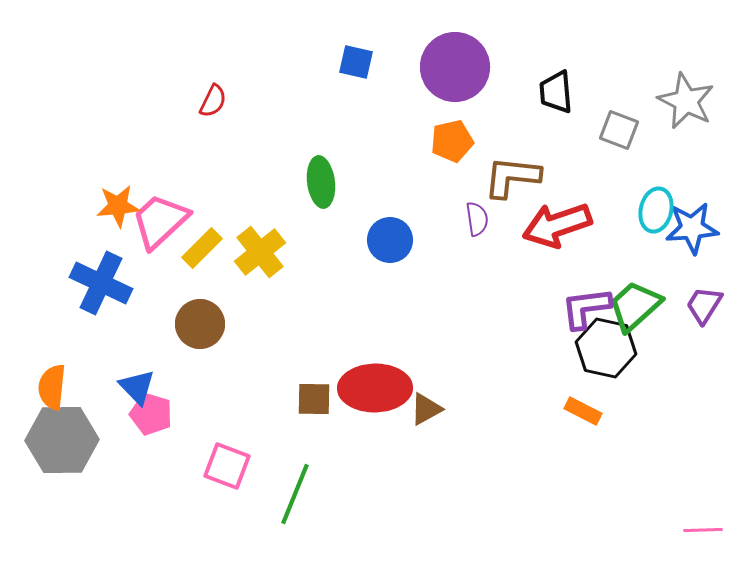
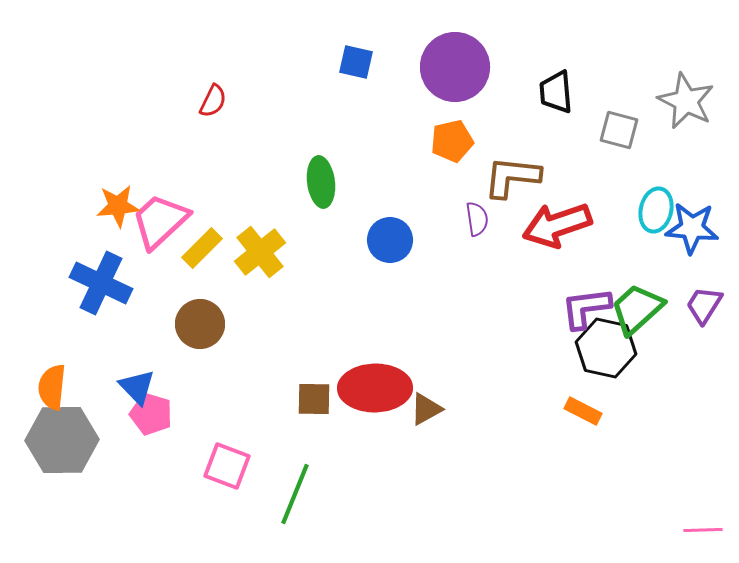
gray square: rotated 6 degrees counterclockwise
blue star: rotated 10 degrees clockwise
green trapezoid: moved 2 px right, 3 px down
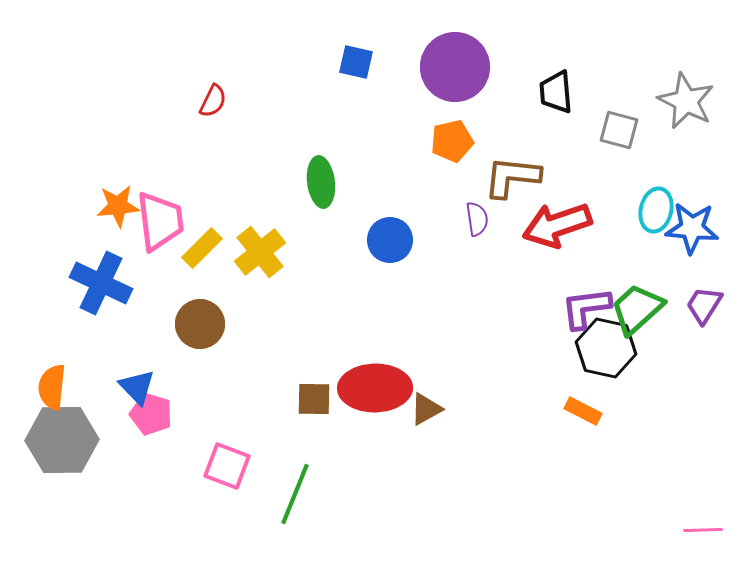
pink trapezoid: rotated 126 degrees clockwise
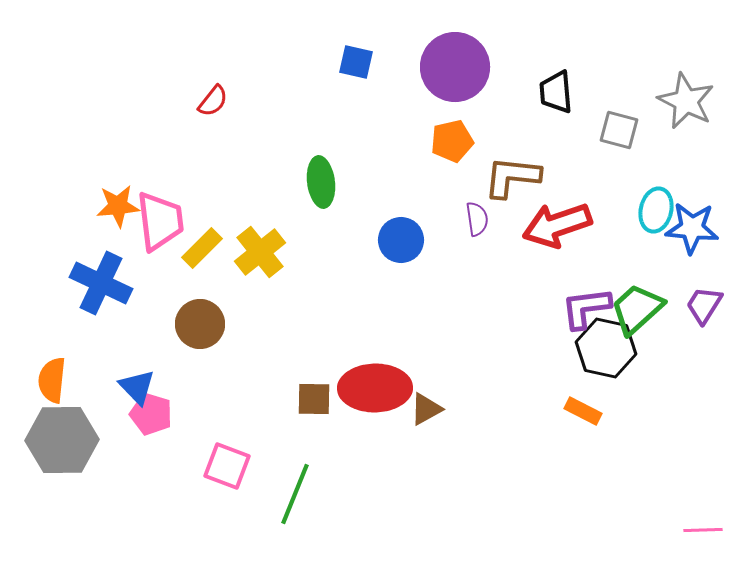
red semicircle: rotated 12 degrees clockwise
blue circle: moved 11 px right
orange semicircle: moved 7 px up
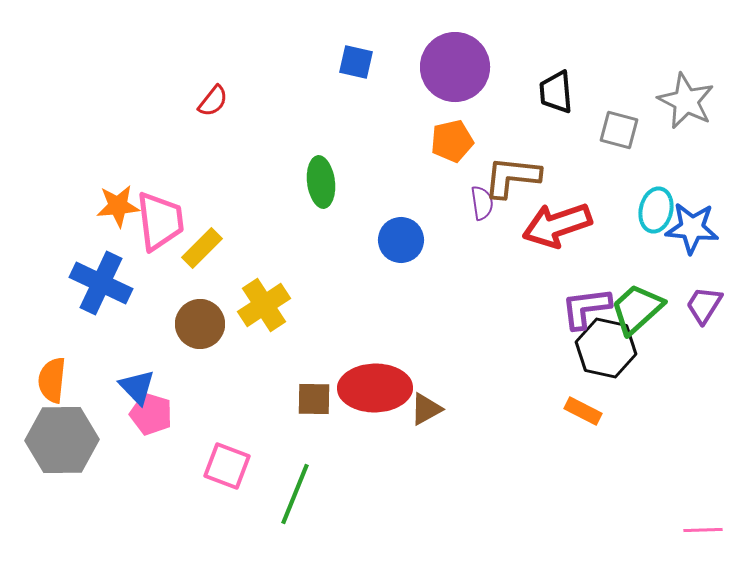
purple semicircle: moved 5 px right, 16 px up
yellow cross: moved 4 px right, 53 px down; rotated 6 degrees clockwise
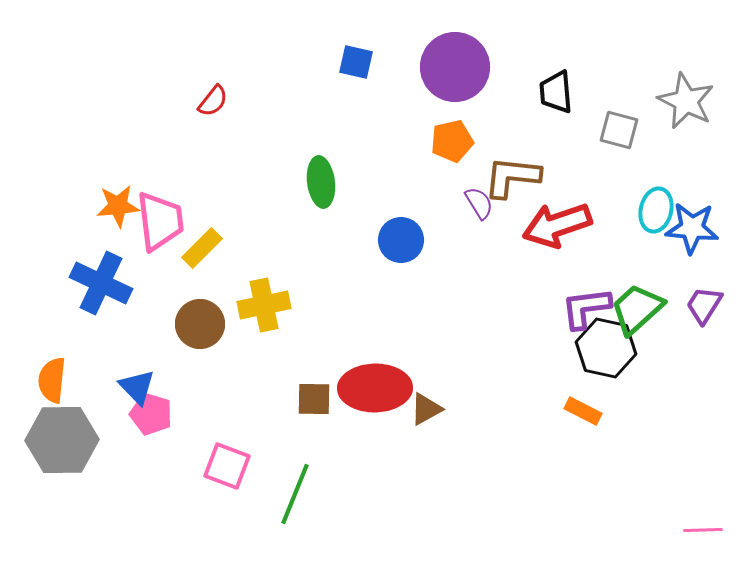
purple semicircle: moved 3 px left; rotated 24 degrees counterclockwise
yellow cross: rotated 21 degrees clockwise
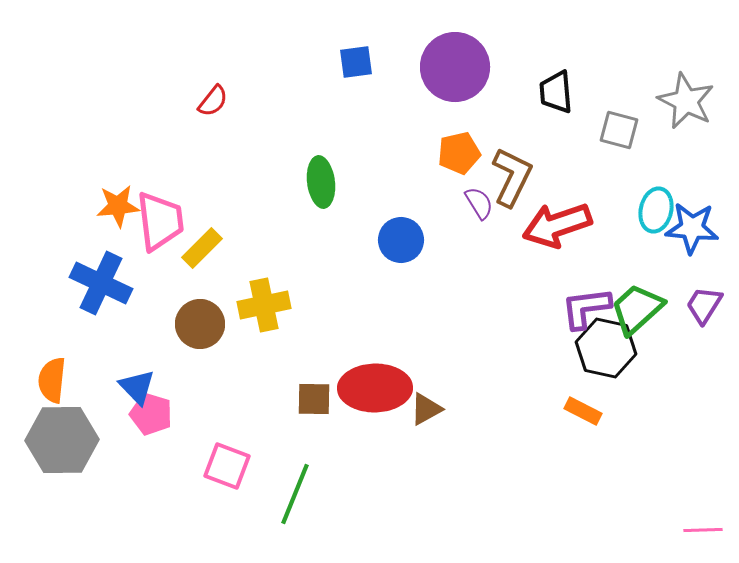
blue square: rotated 21 degrees counterclockwise
orange pentagon: moved 7 px right, 12 px down
brown L-shape: rotated 110 degrees clockwise
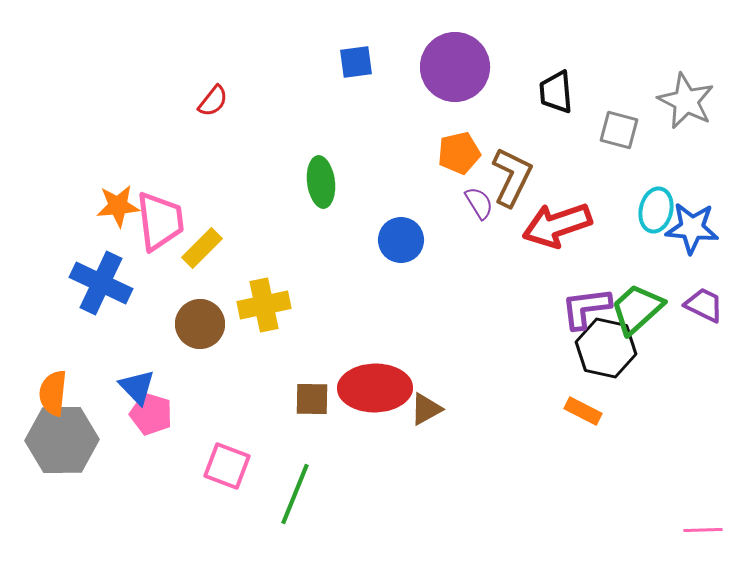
purple trapezoid: rotated 84 degrees clockwise
orange semicircle: moved 1 px right, 13 px down
brown square: moved 2 px left
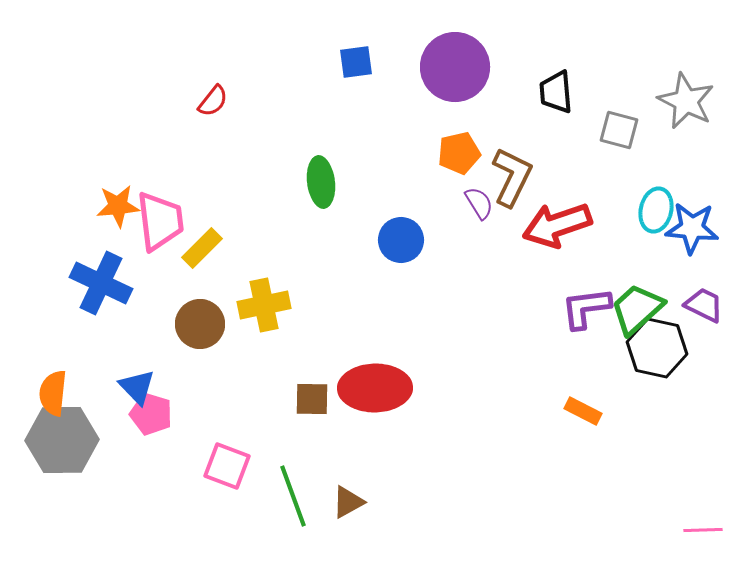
black hexagon: moved 51 px right
brown triangle: moved 78 px left, 93 px down
green line: moved 2 px left, 2 px down; rotated 42 degrees counterclockwise
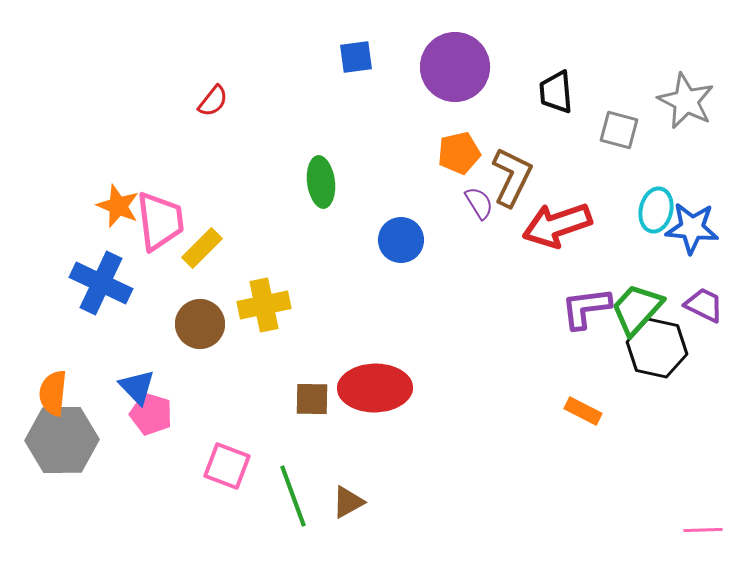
blue square: moved 5 px up
orange star: rotated 27 degrees clockwise
green trapezoid: rotated 6 degrees counterclockwise
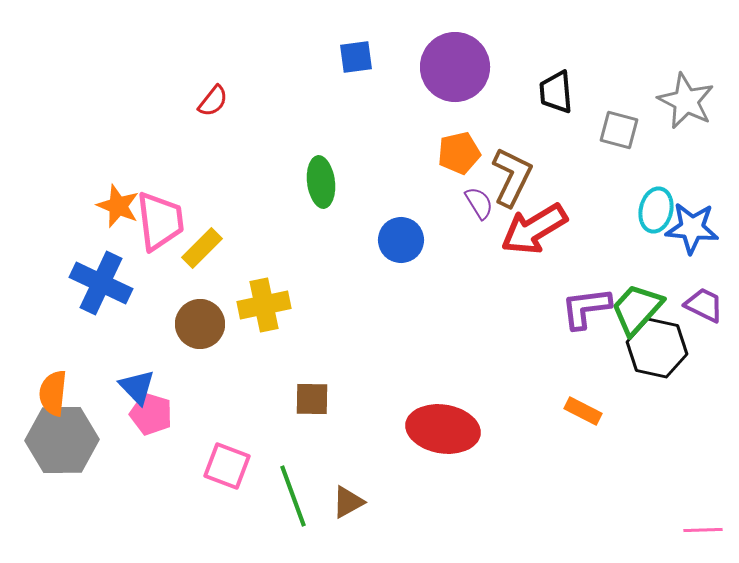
red arrow: moved 23 px left, 4 px down; rotated 12 degrees counterclockwise
red ellipse: moved 68 px right, 41 px down; rotated 10 degrees clockwise
